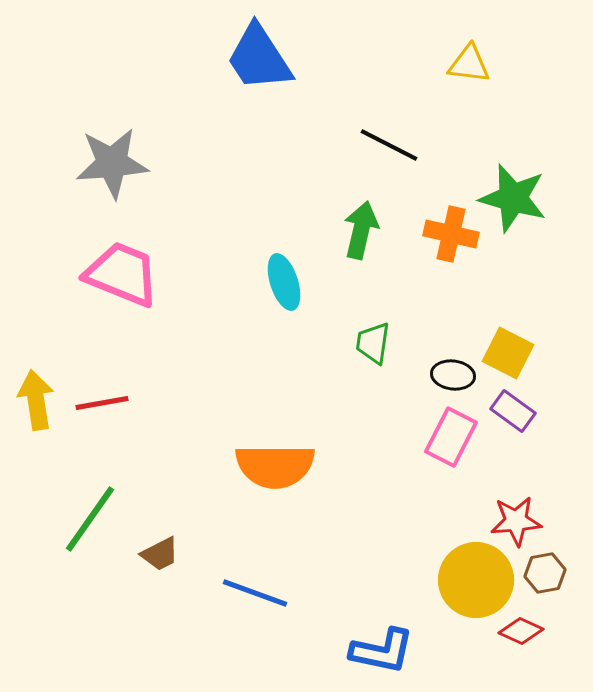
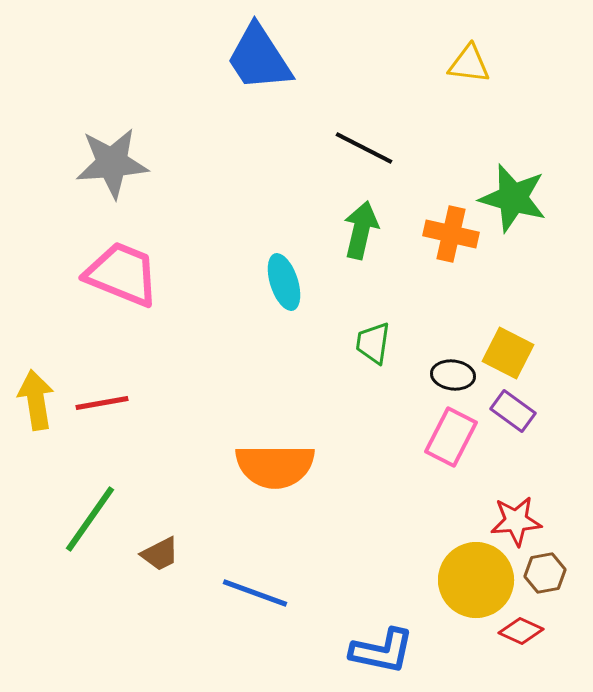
black line: moved 25 px left, 3 px down
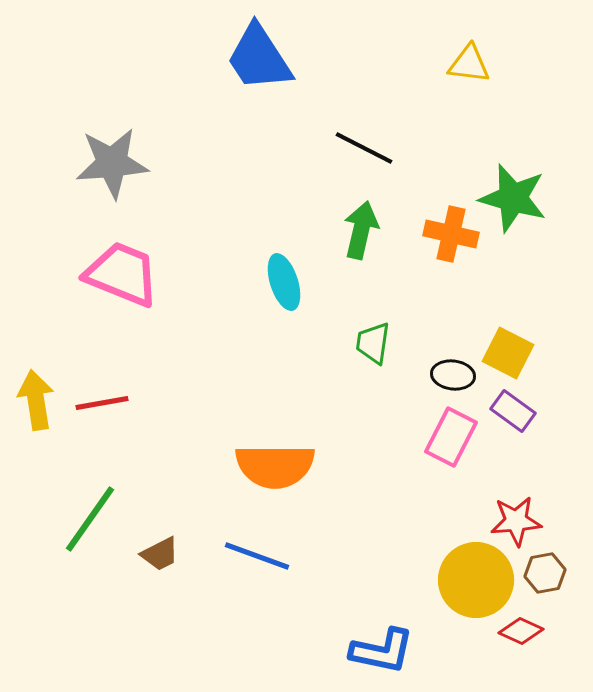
blue line: moved 2 px right, 37 px up
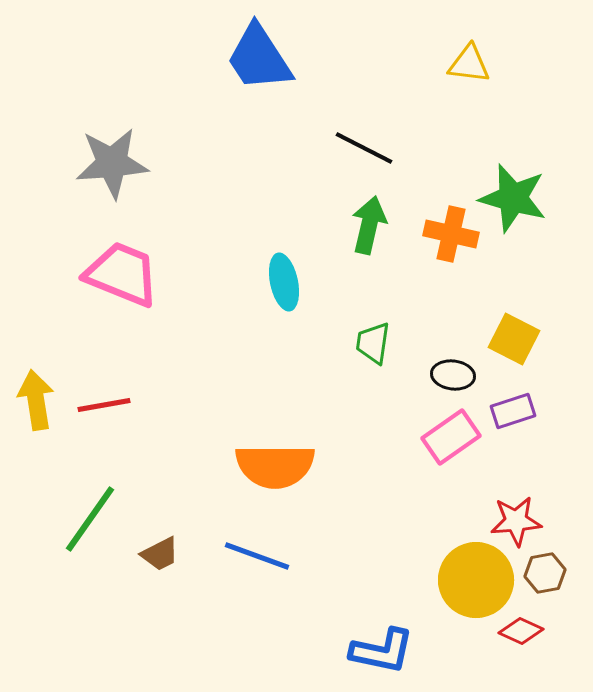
green arrow: moved 8 px right, 5 px up
cyan ellipse: rotated 6 degrees clockwise
yellow square: moved 6 px right, 14 px up
red line: moved 2 px right, 2 px down
purple rectangle: rotated 54 degrees counterclockwise
pink rectangle: rotated 28 degrees clockwise
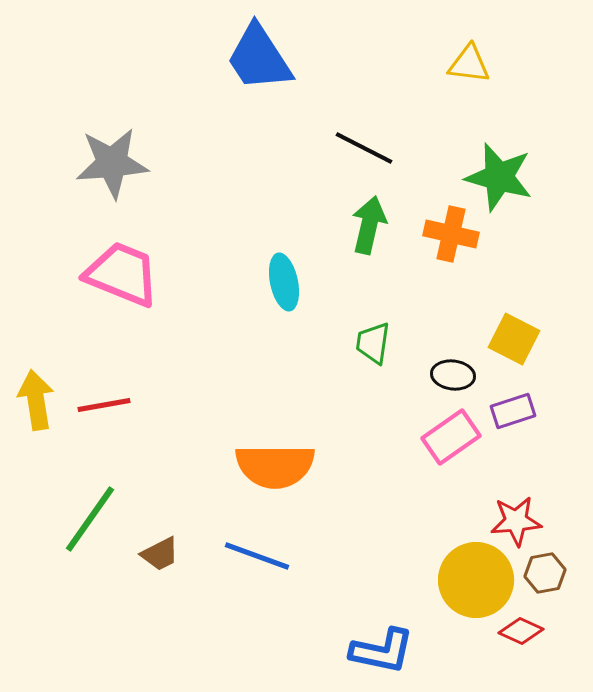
green star: moved 14 px left, 21 px up
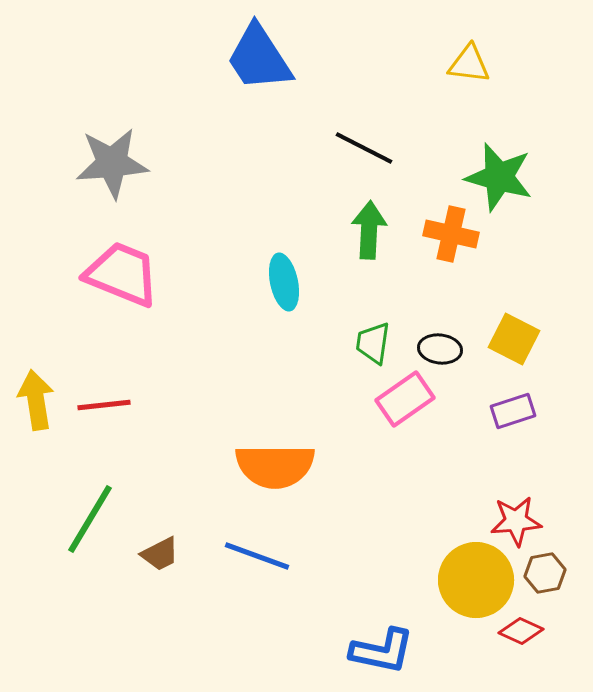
green arrow: moved 5 px down; rotated 10 degrees counterclockwise
black ellipse: moved 13 px left, 26 px up
red line: rotated 4 degrees clockwise
pink rectangle: moved 46 px left, 38 px up
green line: rotated 4 degrees counterclockwise
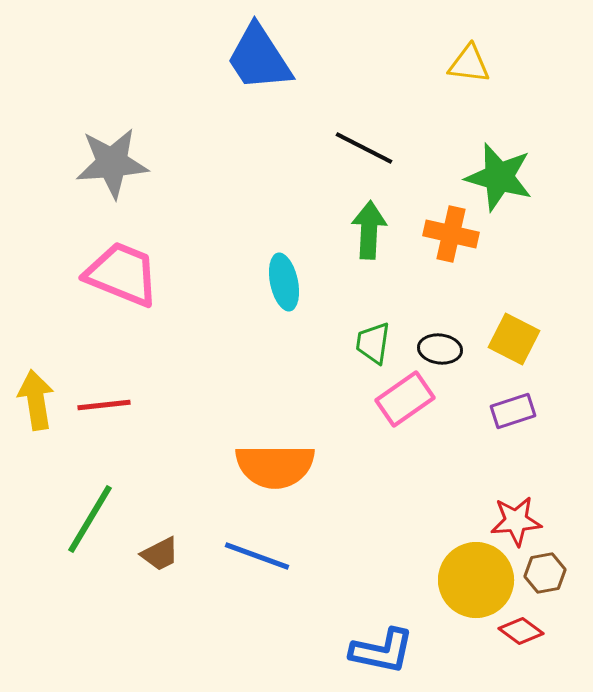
red diamond: rotated 12 degrees clockwise
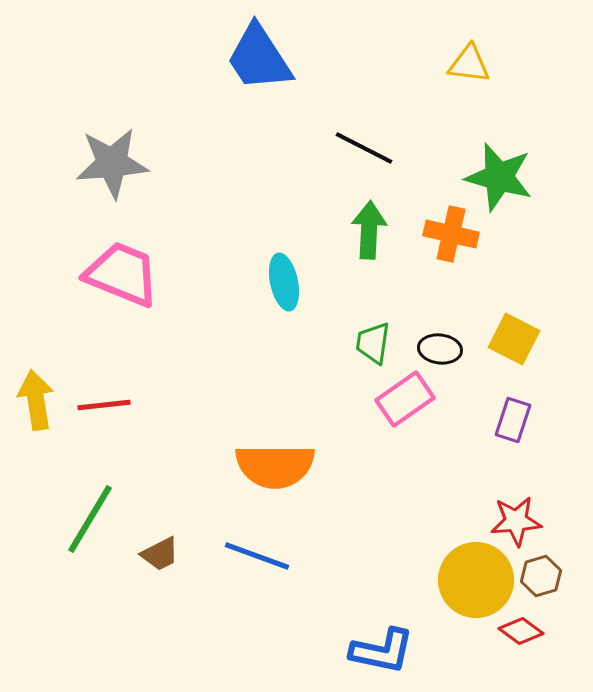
purple rectangle: moved 9 px down; rotated 54 degrees counterclockwise
brown hexagon: moved 4 px left, 3 px down; rotated 6 degrees counterclockwise
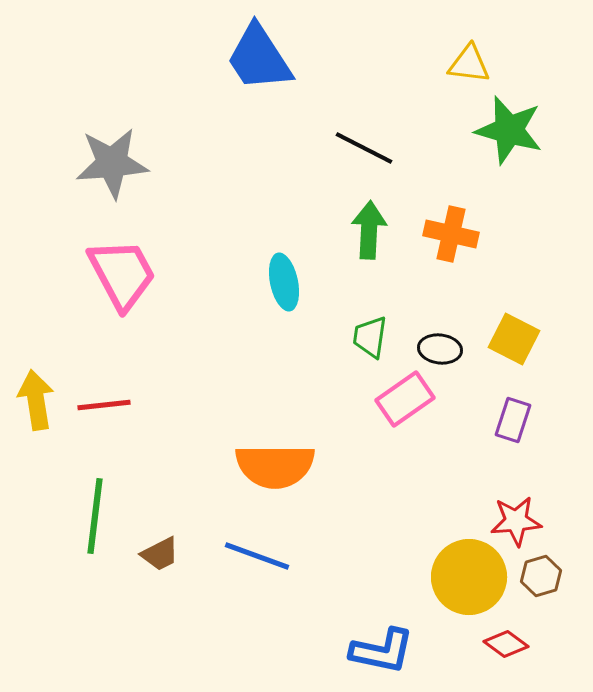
green star: moved 10 px right, 47 px up
pink trapezoid: rotated 40 degrees clockwise
green trapezoid: moved 3 px left, 6 px up
green line: moved 5 px right, 3 px up; rotated 24 degrees counterclockwise
yellow circle: moved 7 px left, 3 px up
red diamond: moved 15 px left, 13 px down
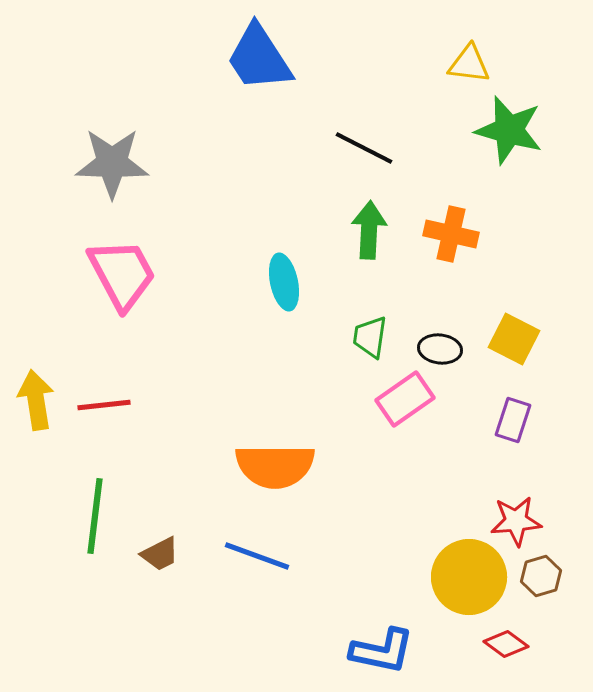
gray star: rotated 6 degrees clockwise
